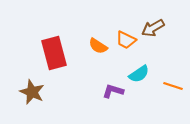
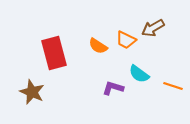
cyan semicircle: rotated 70 degrees clockwise
purple L-shape: moved 3 px up
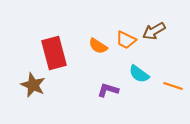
brown arrow: moved 1 px right, 3 px down
purple L-shape: moved 5 px left, 2 px down
brown star: moved 1 px right, 7 px up
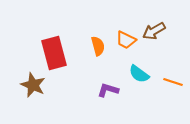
orange semicircle: rotated 138 degrees counterclockwise
orange line: moved 4 px up
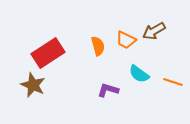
red rectangle: moved 6 px left; rotated 72 degrees clockwise
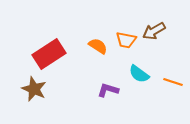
orange trapezoid: rotated 15 degrees counterclockwise
orange semicircle: rotated 42 degrees counterclockwise
red rectangle: moved 1 px right, 1 px down
brown star: moved 1 px right, 4 px down
